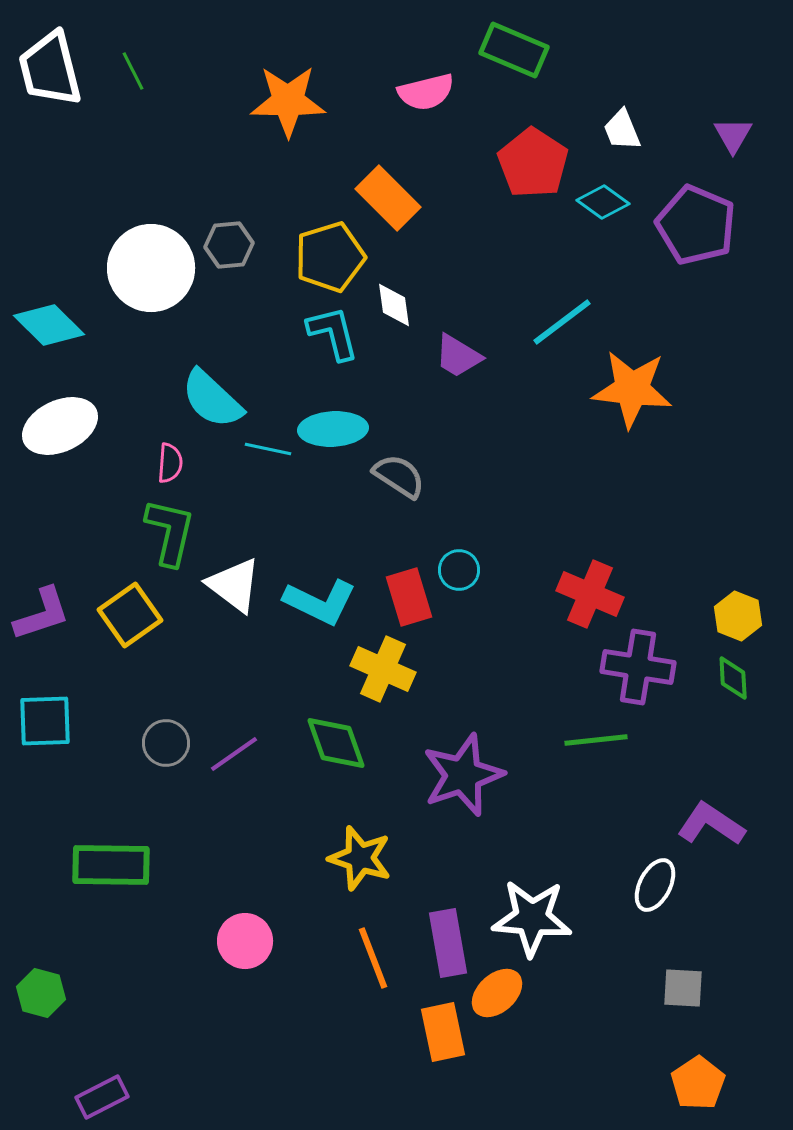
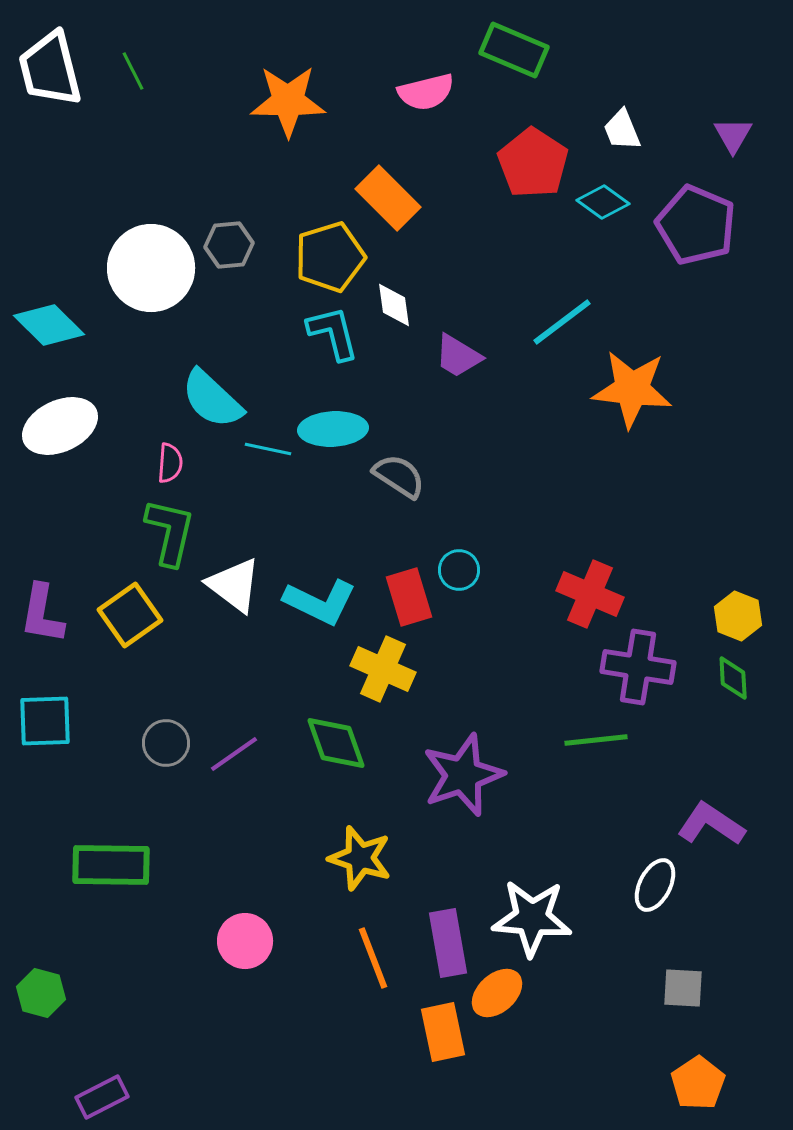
purple L-shape at (42, 614): rotated 118 degrees clockwise
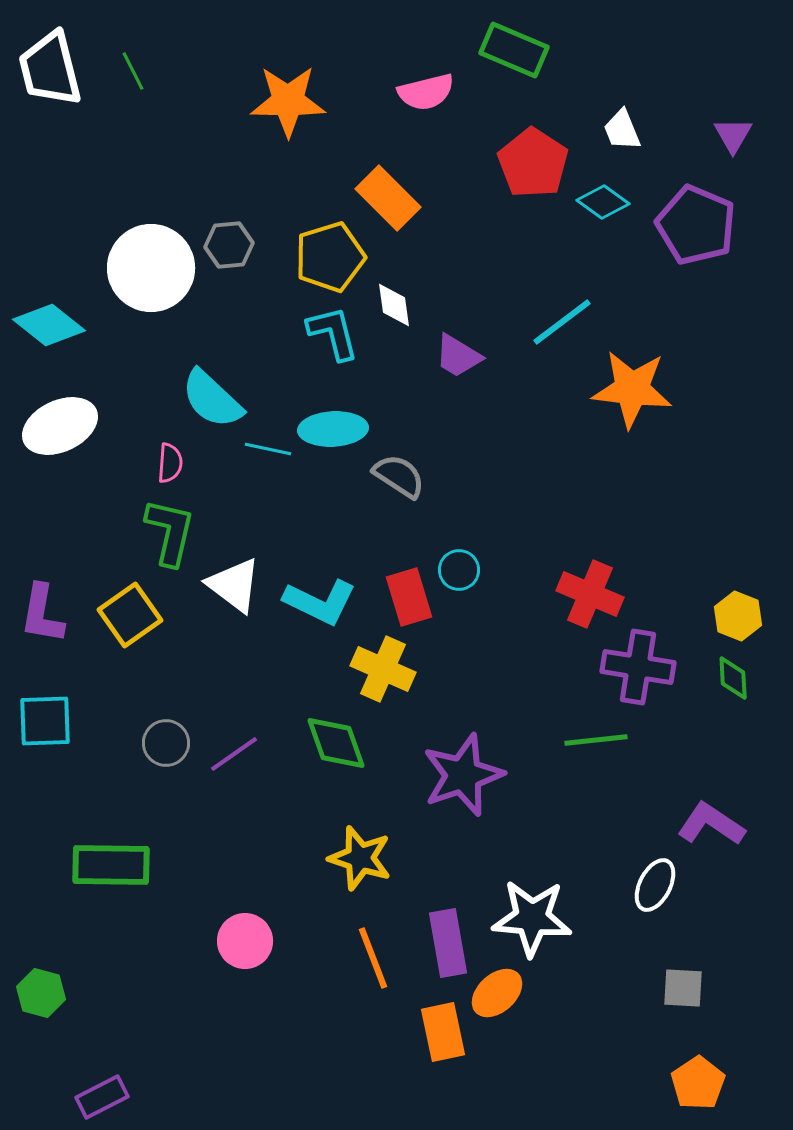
cyan diamond at (49, 325): rotated 6 degrees counterclockwise
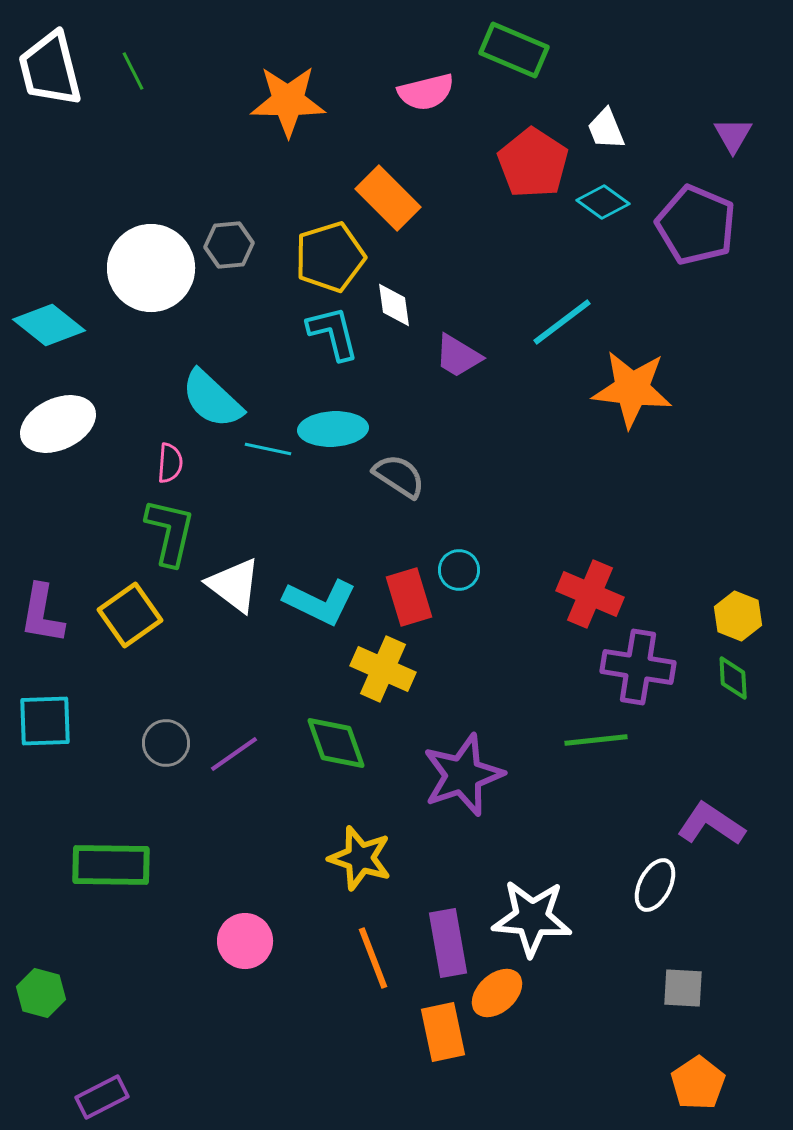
white trapezoid at (622, 130): moved 16 px left, 1 px up
white ellipse at (60, 426): moved 2 px left, 2 px up
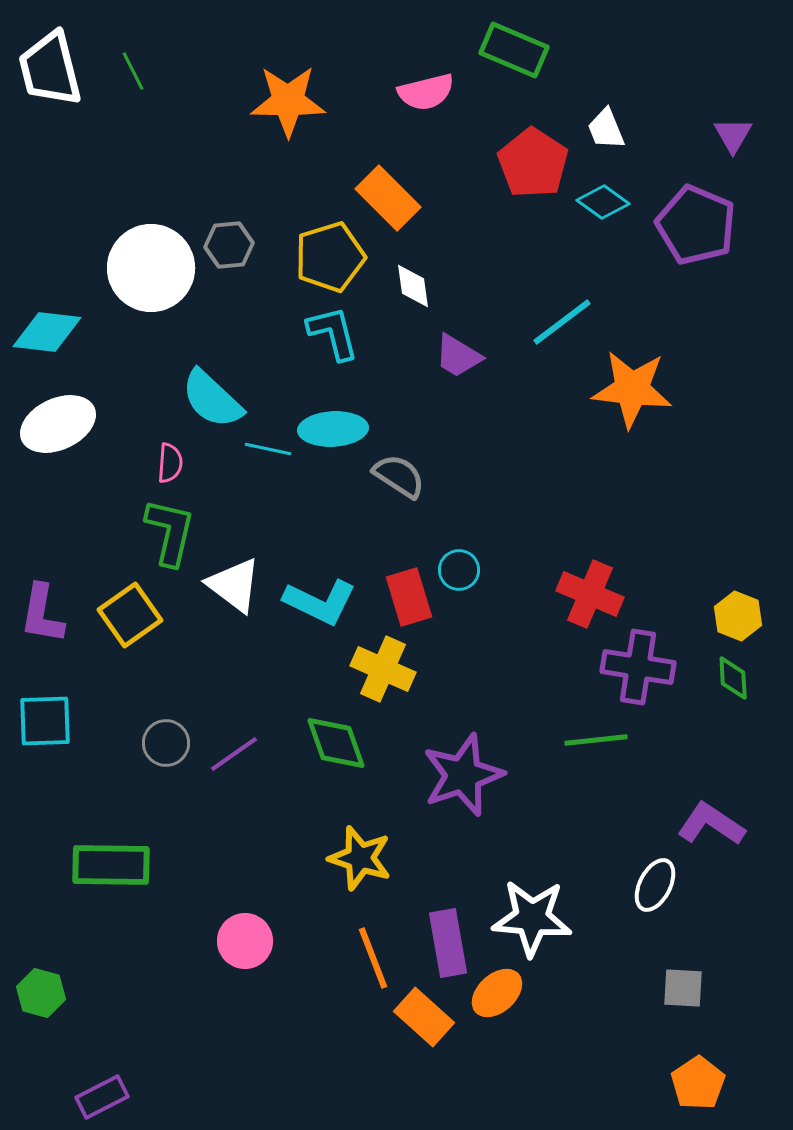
white diamond at (394, 305): moved 19 px right, 19 px up
cyan diamond at (49, 325): moved 2 px left, 7 px down; rotated 32 degrees counterclockwise
orange rectangle at (443, 1032): moved 19 px left, 15 px up; rotated 36 degrees counterclockwise
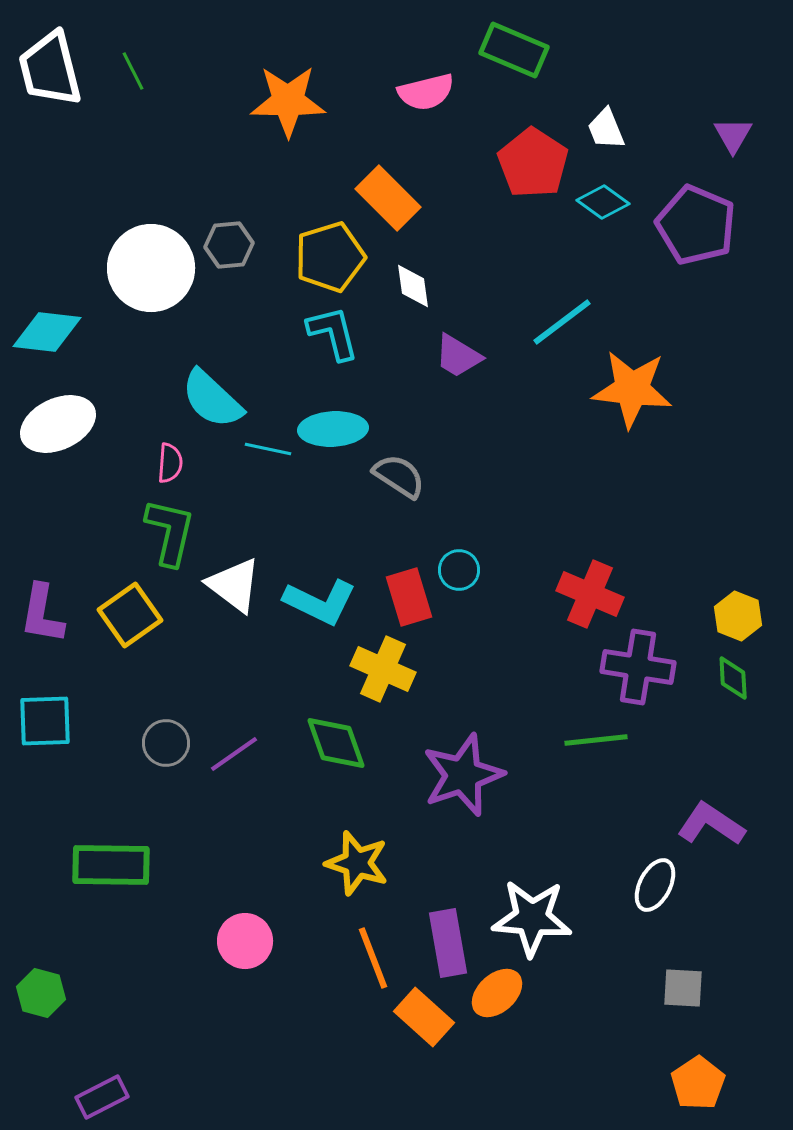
yellow star at (360, 858): moved 3 px left, 5 px down
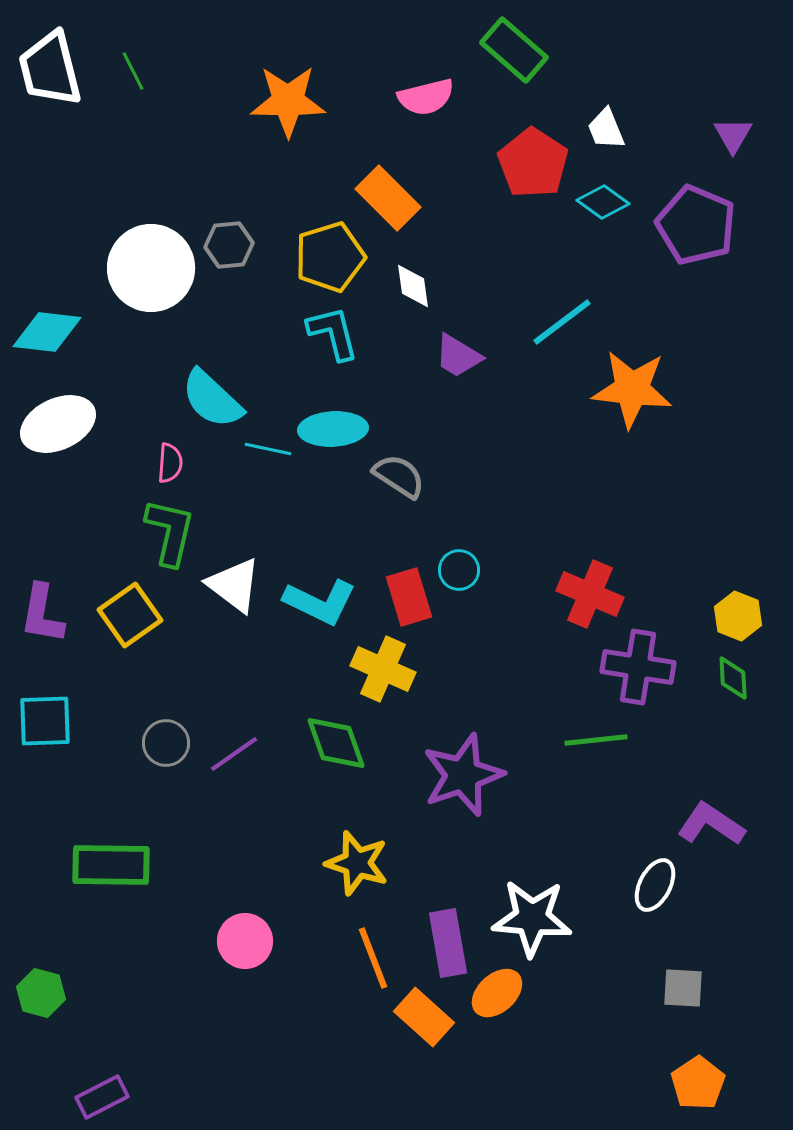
green rectangle at (514, 50): rotated 18 degrees clockwise
pink semicircle at (426, 92): moved 5 px down
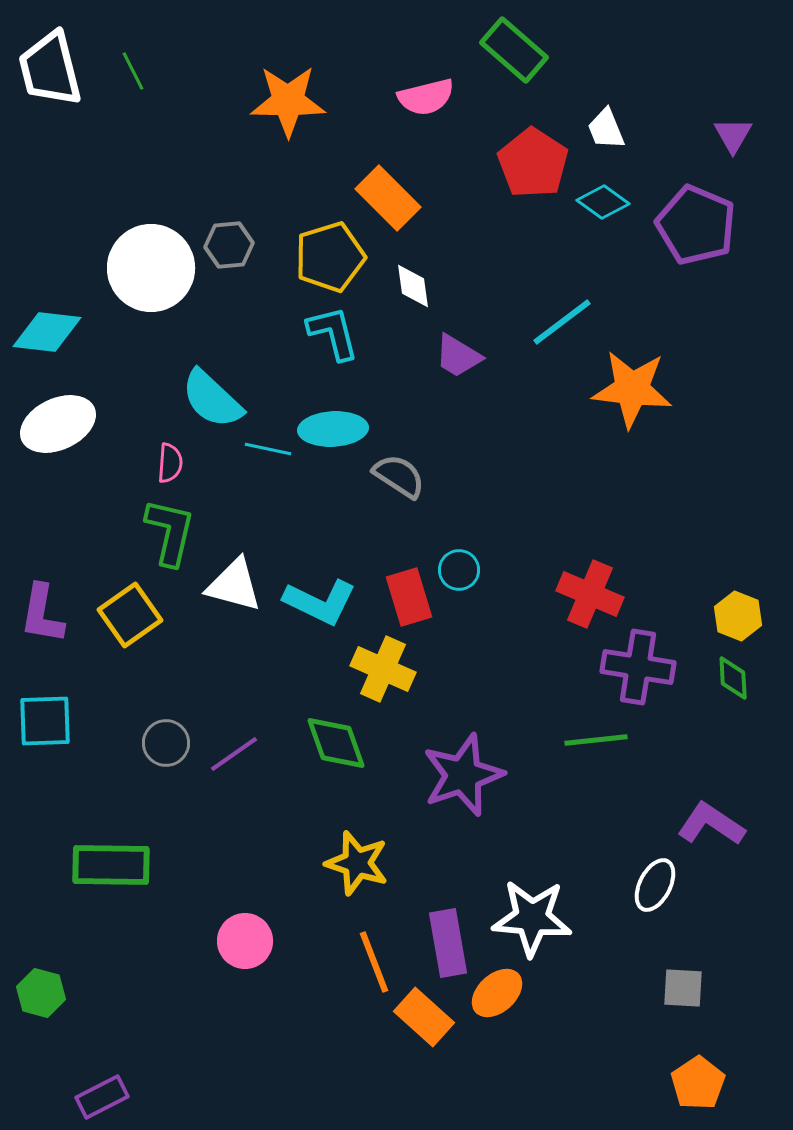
white triangle at (234, 585): rotated 22 degrees counterclockwise
orange line at (373, 958): moved 1 px right, 4 px down
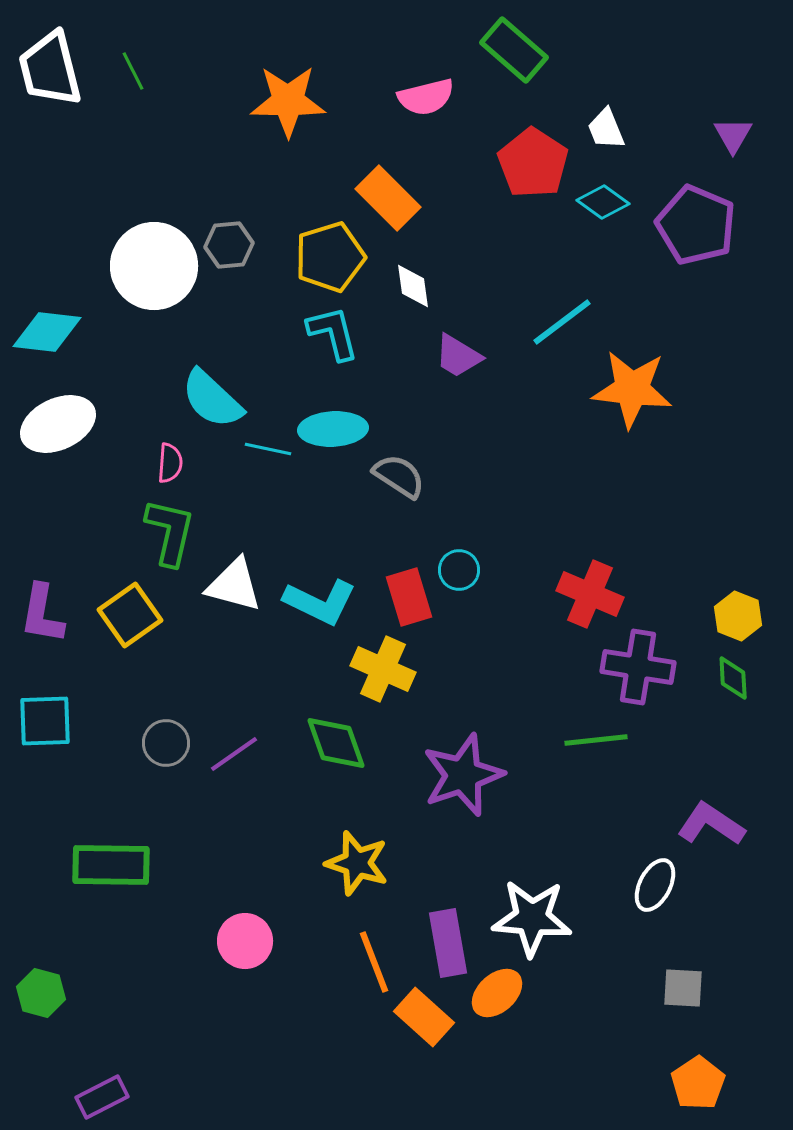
white circle at (151, 268): moved 3 px right, 2 px up
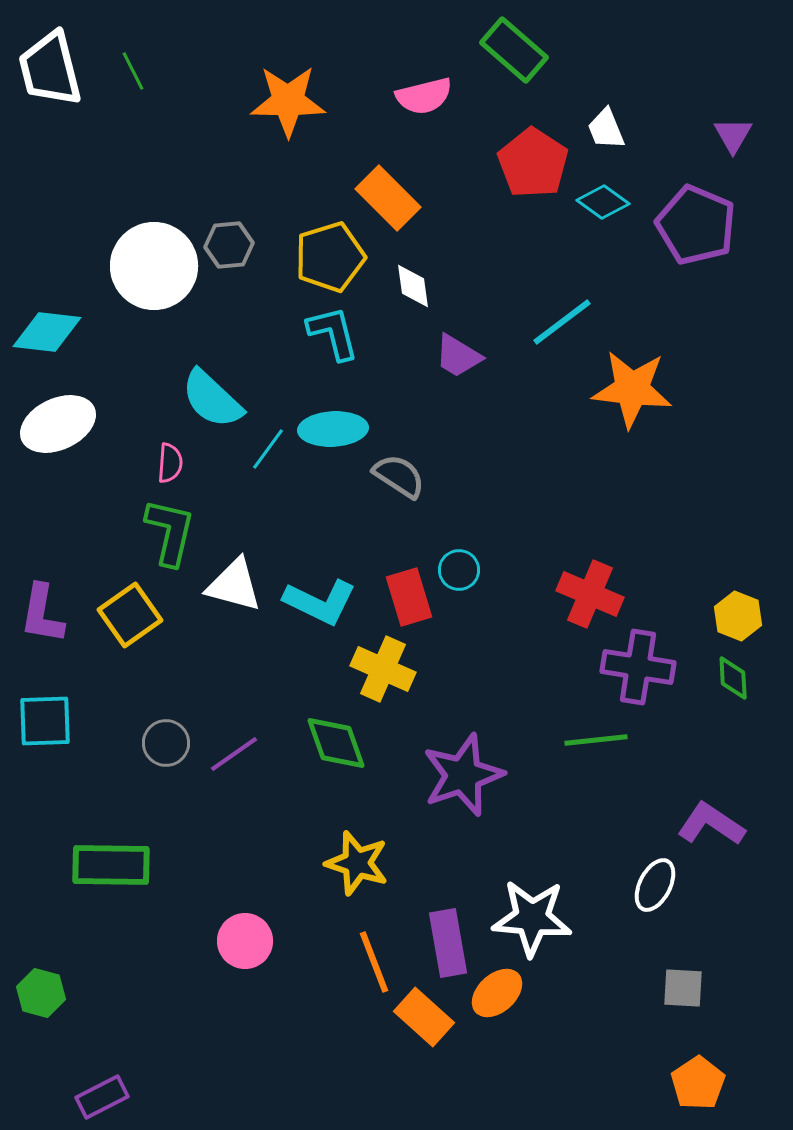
pink semicircle at (426, 97): moved 2 px left, 1 px up
cyan line at (268, 449): rotated 66 degrees counterclockwise
